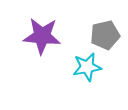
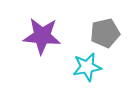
gray pentagon: moved 2 px up
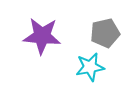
cyan star: moved 3 px right
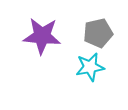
gray pentagon: moved 7 px left
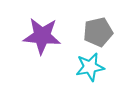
gray pentagon: moved 1 px up
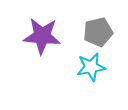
cyan star: moved 1 px right
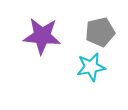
gray pentagon: moved 2 px right
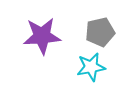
purple star: rotated 9 degrees counterclockwise
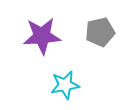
cyan star: moved 26 px left, 18 px down
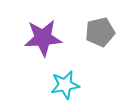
purple star: moved 1 px right, 2 px down
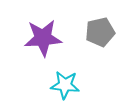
cyan star: rotated 16 degrees clockwise
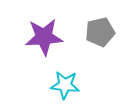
purple star: moved 1 px right, 1 px up
